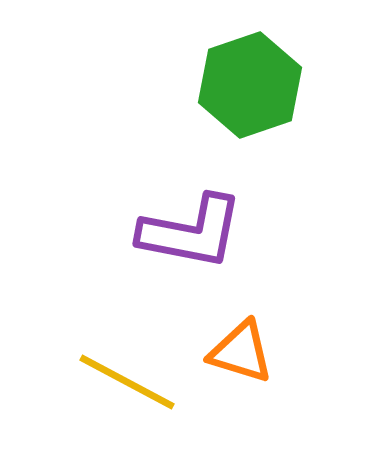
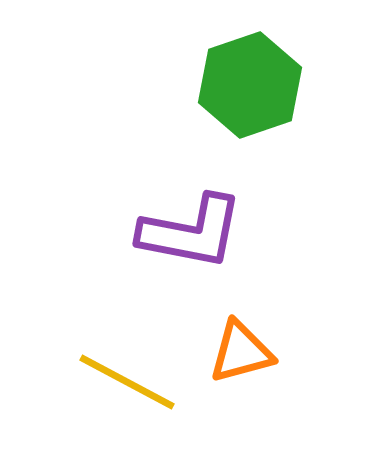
orange triangle: rotated 32 degrees counterclockwise
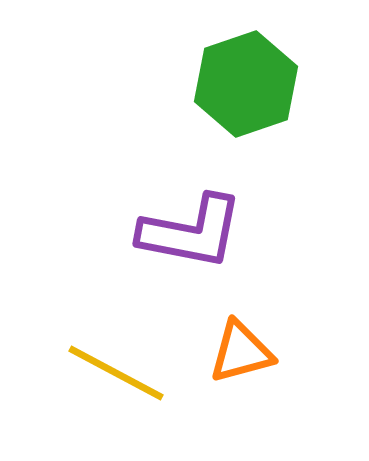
green hexagon: moved 4 px left, 1 px up
yellow line: moved 11 px left, 9 px up
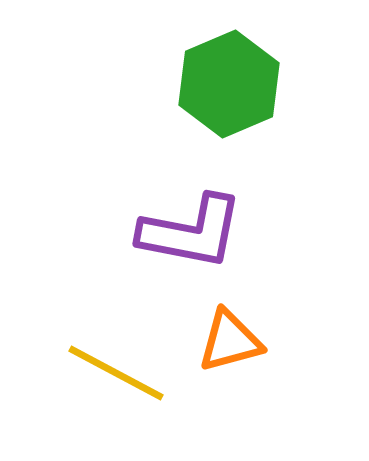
green hexagon: moved 17 px left; rotated 4 degrees counterclockwise
orange triangle: moved 11 px left, 11 px up
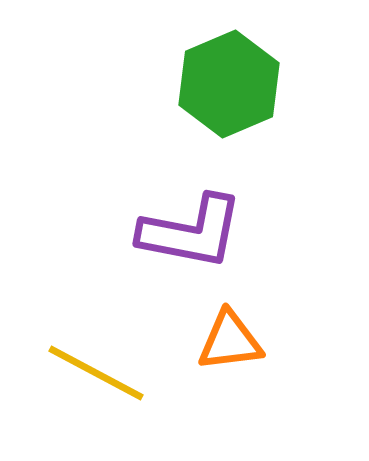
orange triangle: rotated 8 degrees clockwise
yellow line: moved 20 px left
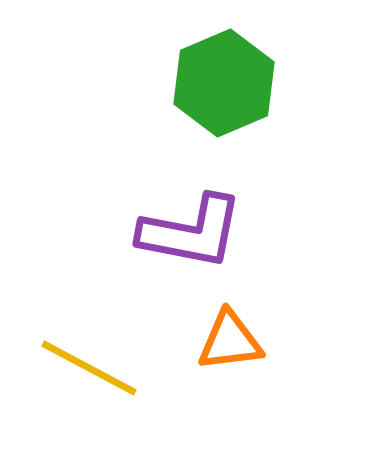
green hexagon: moved 5 px left, 1 px up
yellow line: moved 7 px left, 5 px up
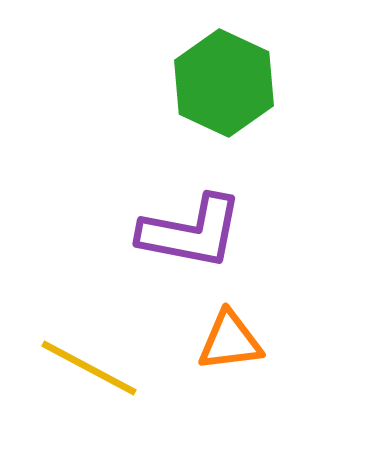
green hexagon: rotated 12 degrees counterclockwise
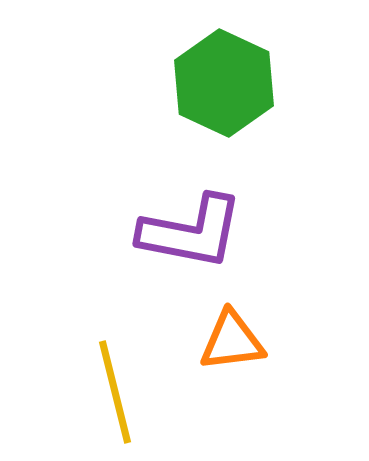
orange triangle: moved 2 px right
yellow line: moved 26 px right, 24 px down; rotated 48 degrees clockwise
